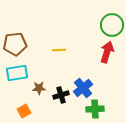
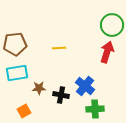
yellow line: moved 2 px up
blue cross: moved 2 px right, 2 px up; rotated 12 degrees counterclockwise
black cross: rotated 28 degrees clockwise
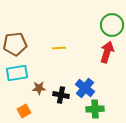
blue cross: moved 2 px down
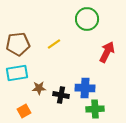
green circle: moved 25 px left, 6 px up
brown pentagon: moved 3 px right
yellow line: moved 5 px left, 4 px up; rotated 32 degrees counterclockwise
red arrow: rotated 10 degrees clockwise
blue cross: rotated 36 degrees counterclockwise
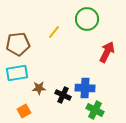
yellow line: moved 12 px up; rotated 16 degrees counterclockwise
black cross: moved 2 px right; rotated 14 degrees clockwise
green cross: moved 1 px down; rotated 30 degrees clockwise
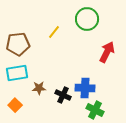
orange square: moved 9 px left, 6 px up; rotated 16 degrees counterclockwise
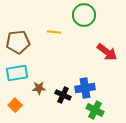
green circle: moved 3 px left, 4 px up
yellow line: rotated 56 degrees clockwise
brown pentagon: moved 2 px up
red arrow: rotated 100 degrees clockwise
blue cross: rotated 12 degrees counterclockwise
